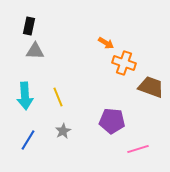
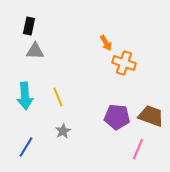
orange arrow: rotated 28 degrees clockwise
brown trapezoid: moved 29 px down
purple pentagon: moved 5 px right, 4 px up
blue line: moved 2 px left, 7 px down
pink line: rotated 50 degrees counterclockwise
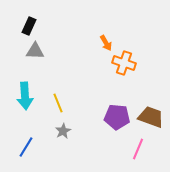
black rectangle: rotated 12 degrees clockwise
yellow line: moved 6 px down
brown trapezoid: moved 1 px down
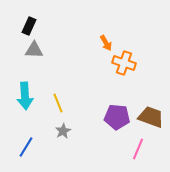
gray triangle: moved 1 px left, 1 px up
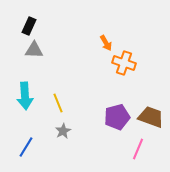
purple pentagon: rotated 20 degrees counterclockwise
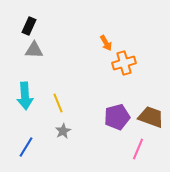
orange cross: rotated 35 degrees counterclockwise
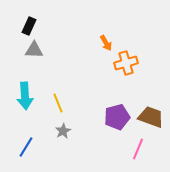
orange cross: moved 2 px right
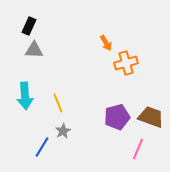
blue line: moved 16 px right
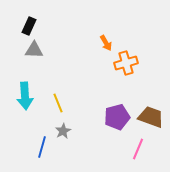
blue line: rotated 15 degrees counterclockwise
